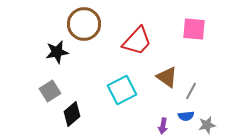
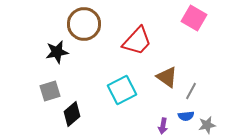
pink square: moved 11 px up; rotated 25 degrees clockwise
gray square: rotated 15 degrees clockwise
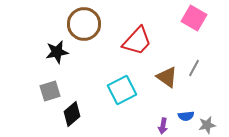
gray line: moved 3 px right, 23 px up
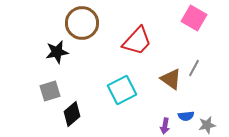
brown circle: moved 2 px left, 1 px up
brown triangle: moved 4 px right, 2 px down
purple arrow: moved 2 px right
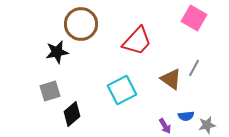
brown circle: moved 1 px left, 1 px down
purple arrow: rotated 42 degrees counterclockwise
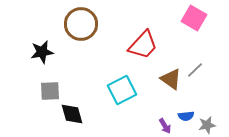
red trapezoid: moved 6 px right, 4 px down
black star: moved 15 px left
gray line: moved 1 px right, 2 px down; rotated 18 degrees clockwise
gray square: rotated 15 degrees clockwise
black diamond: rotated 65 degrees counterclockwise
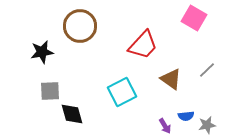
brown circle: moved 1 px left, 2 px down
gray line: moved 12 px right
cyan square: moved 2 px down
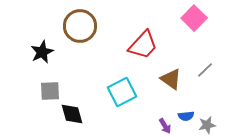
pink square: rotated 15 degrees clockwise
black star: rotated 15 degrees counterclockwise
gray line: moved 2 px left
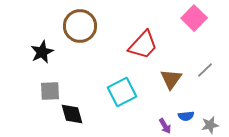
brown triangle: rotated 30 degrees clockwise
gray star: moved 3 px right
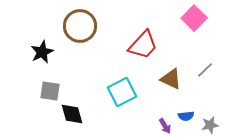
brown triangle: rotated 40 degrees counterclockwise
gray square: rotated 10 degrees clockwise
